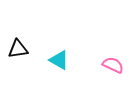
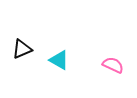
black triangle: moved 4 px right; rotated 15 degrees counterclockwise
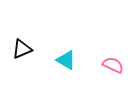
cyan triangle: moved 7 px right
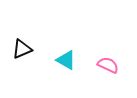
pink semicircle: moved 5 px left
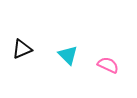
cyan triangle: moved 2 px right, 5 px up; rotated 15 degrees clockwise
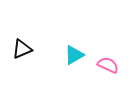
cyan triangle: moved 6 px right; rotated 45 degrees clockwise
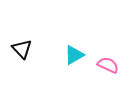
black triangle: rotated 50 degrees counterclockwise
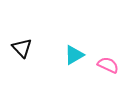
black triangle: moved 1 px up
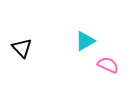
cyan triangle: moved 11 px right, 14 px up
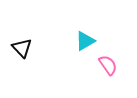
pink semicircle: rotated 30 degrees clockwise
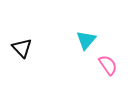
cyan triangle: moved 1 px right, 1 px up; rotated 20 degrees counterclockwise
